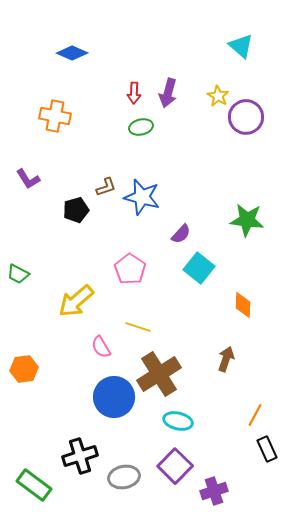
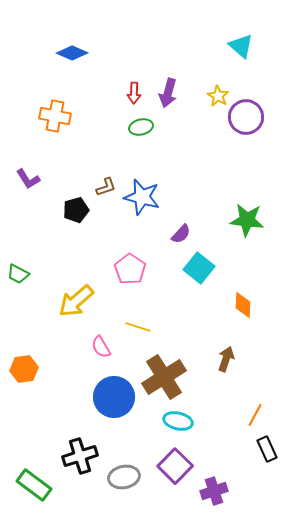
brown cross: moved 5 px right, 3 px down
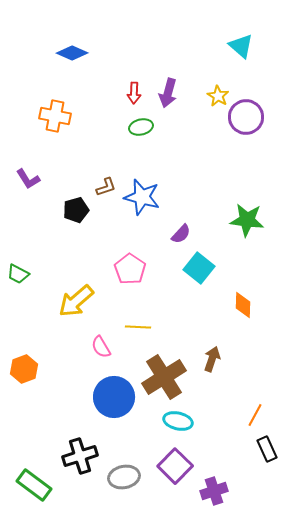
yellow line: rotated 15 degrees counterclockwise
brown arrow: moved 14 px left
orange hexagon: rotated 12 degrees counterclockwise
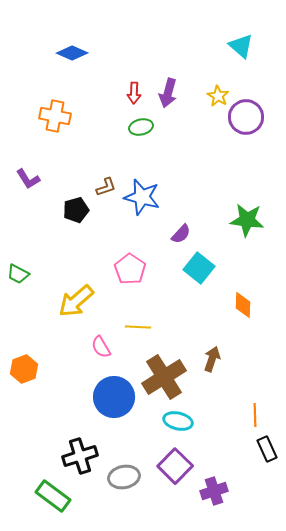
orange line: rotated 30 degrees counterclockwise
green rectangle: moved 19 px right, 11 px down
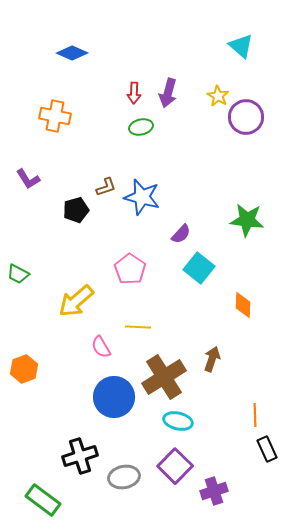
green rectangle: moved 10 px left, 4 px down
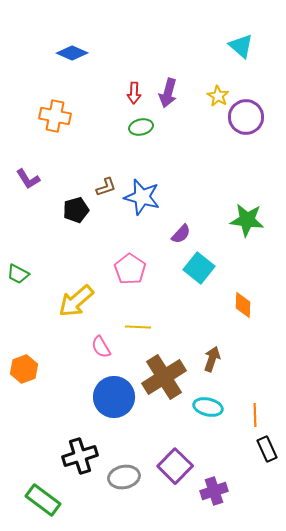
cyan ellipse: moved 30 px right, 14 px up
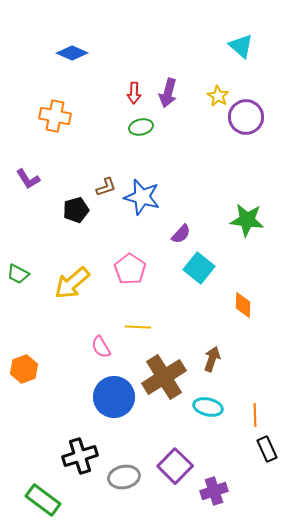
yellow arrow: moved 4 px left, 18 px up
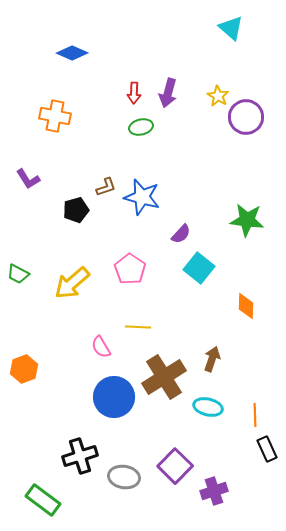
cyan triangle: moved 10 px left, 18 px up
orange diamond: moved 3 px right, 1 px down
gray ellipse: rotated 20 degrees clockwise
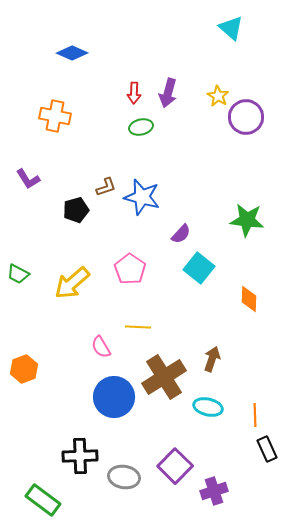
orange diamond: moved 3 px right, 7 px up
black cross: rotated 16 degrees clockwise
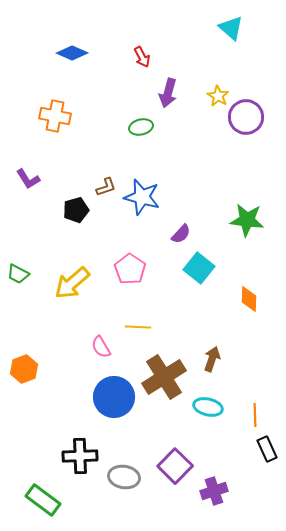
red arrow: moved 8 px right, 36 px up; rotated 30 degrees counterclockwise
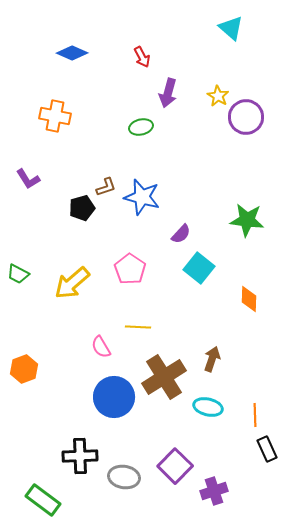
black pentagon: moved 6 px right, 2 px up
